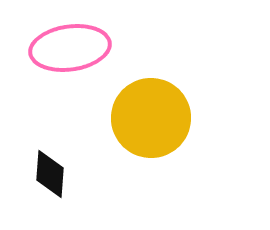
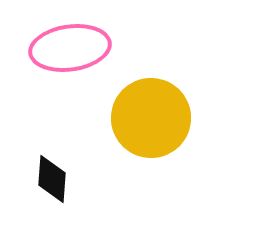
black diamond: moved 2 px right, 5 px down
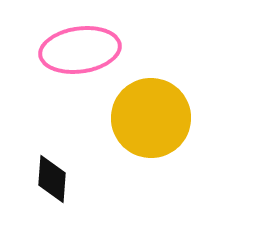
pink ellipse: moved 10 px right, 2 px down
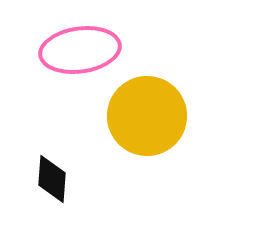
yellow circle: moved 4 px left, 2 px up
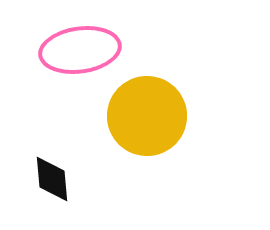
black diamond: rotated 9 degrees counterclockwise
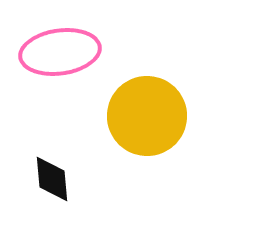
pink ellipse: moved 20 px left, 2 px down
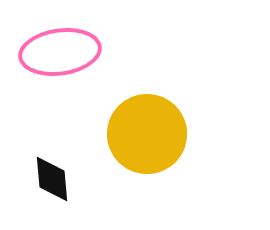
yellow circle: moved 18 px down
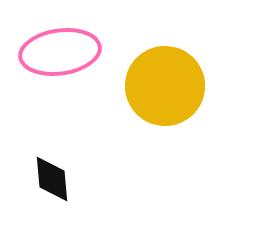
yellow circle: moved 18 px right, 48 px up
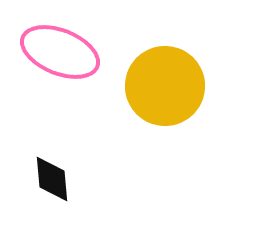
pink ellipse: rotated 30 degrees clockwise
